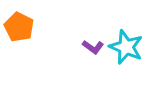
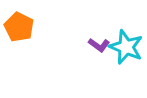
purple L-shape: moved 6 px right, 2 px up
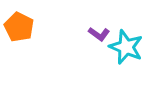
purple L-shape: moved 11 px up
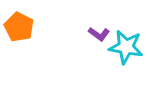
cyan star: rotated 12 degrees counterclockwise
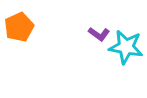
orange pentagon: rotated 20 degrees clockwise
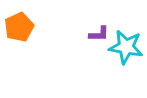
purple L-shape: rotated 35 degrees counterclockwise
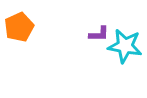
cyan star: moved 1 px left, 1 px up
